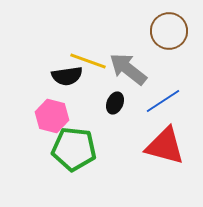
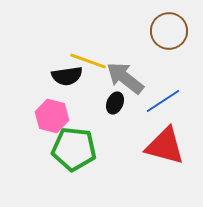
gray arrow: moved 3 px left, 9 px down
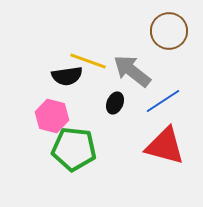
gray arrow: moved 7 px right, 7 px up
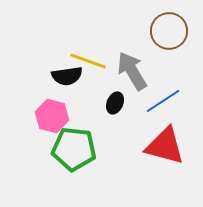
gray arrow: rotated 21 degrees clockwise
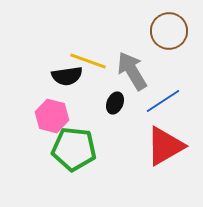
red triangle: rotated 45 degrees counterclockwise
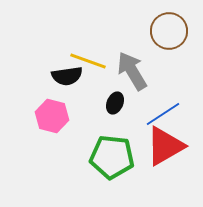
blue line: moved 13 px down
green pentagon: moved 38 px right, 8 px down
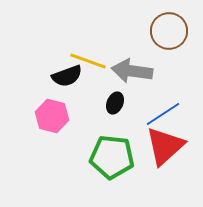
gray arrow: rotated 51 degrees counterclockwise
black semicircle: rotated 12 degrees counterclockwise
red triangle: rotated 12 degrees counterclockwise
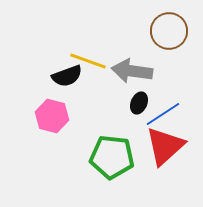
black ellipse: moved 24 px right
